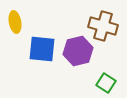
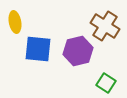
brown cross: moved 2 px right; rotated 16 degrees clockwise
blue square: moved 4 px left
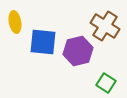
blue square: moved 5 px right, 7 px up
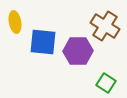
purple hexagon: rotated 12 degrees clockwise
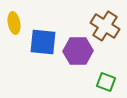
yellow ellipse: moved 1 px left, 1 px down
green square: moved 1 px up; rotated 12 degrees counterclockwise
